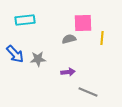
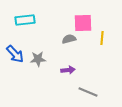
purple arrow: moved 2 px up
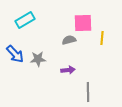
cyan rectangle: rotated 24 degrees counterclockwise
gray semicircle: moved 1 px down
gray line: rotated 66 degrees clockwise
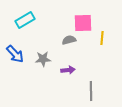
gray star: moved 5 px right
gray line: moved 3 px right, 1 px up
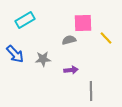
yellow line: moved 4 px right; rotated 48 degrees counterclockwise
purple arrow: moved 3 px right
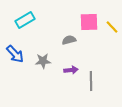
pink square: moved 6 px right, 1 px up
yellow line: moved 6 px right, 11 px up
gray star: moved 2 px down
gray line: moved 10 px up
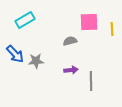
yellow line: moved 2 px down; rotated 40 degrees clockwise
gray semicircle: moved 1 px right, 1 px down
gray star: moved 7 px left
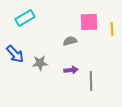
cyan rectangle: moved 2 px up
gray star: moved 4 px right, 2 px down
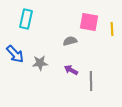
cyan rectangle: moved 1 px right, 1 px down; rotated 48 degrees counterclockwise
pink square: rotated 12 degrees clockwise
purple arrow: rotated 144 degrees counterclockwise
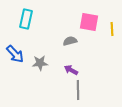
gray line: moved 13 px left, 9 px down
